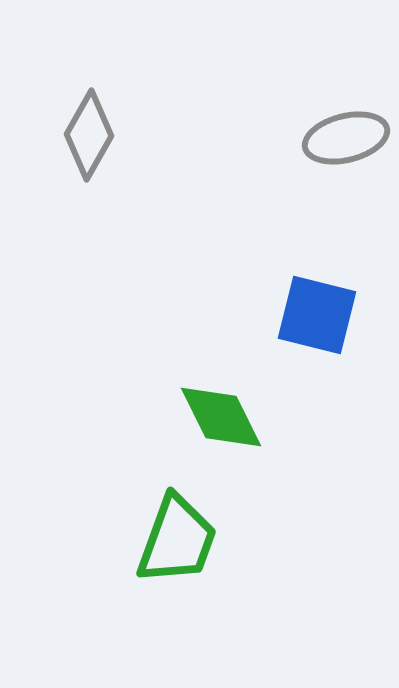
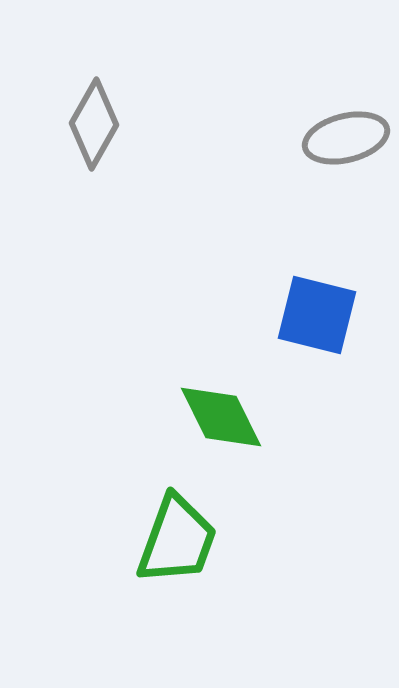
gray diamond: moved 5 px right, 11 px up
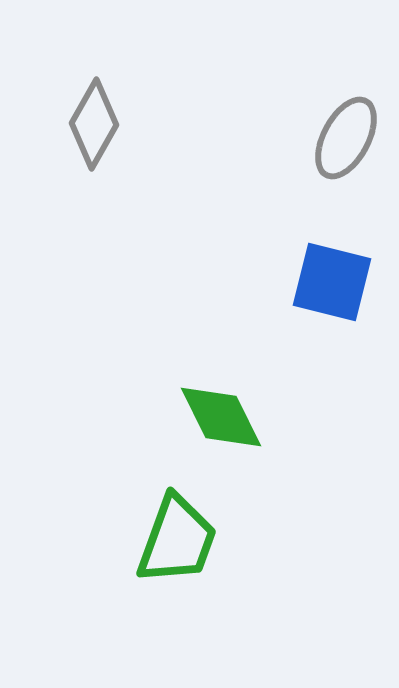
gray ellipse: rotated 48 degrees counterclockwise
blue square: moved 15 px right, 33 px up
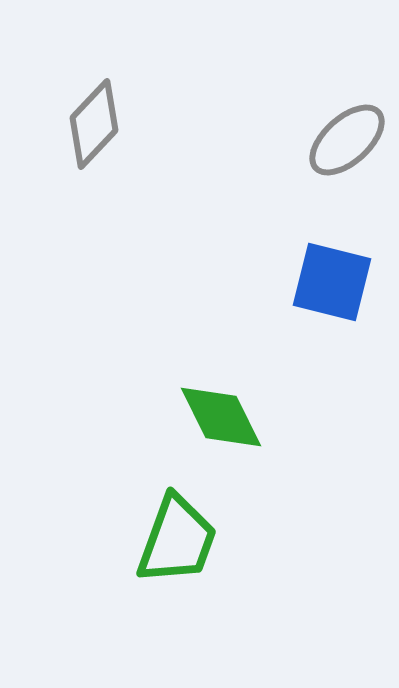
gray diamond: rotated 14 degrees clockwise
gray ellipse: moved 1 px right, 2 px down; rotated 20 degrees clockwise
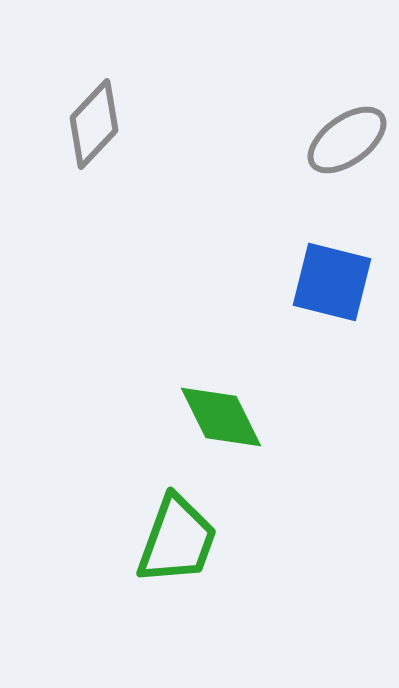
gray ellipse: rotated 6 degrees clockwise
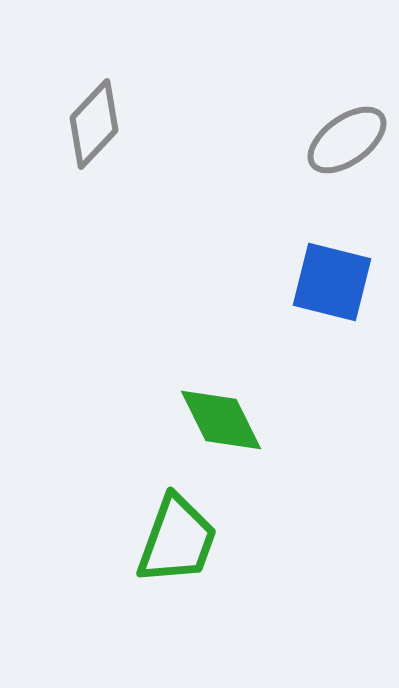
green diamond: moved 3 px down
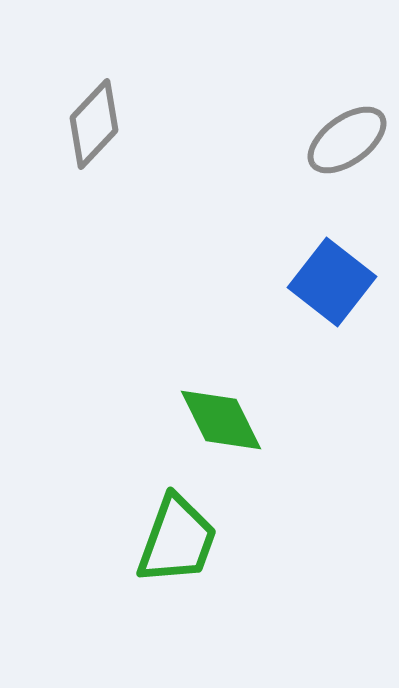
blue square: rotated 24 degrees clockwise
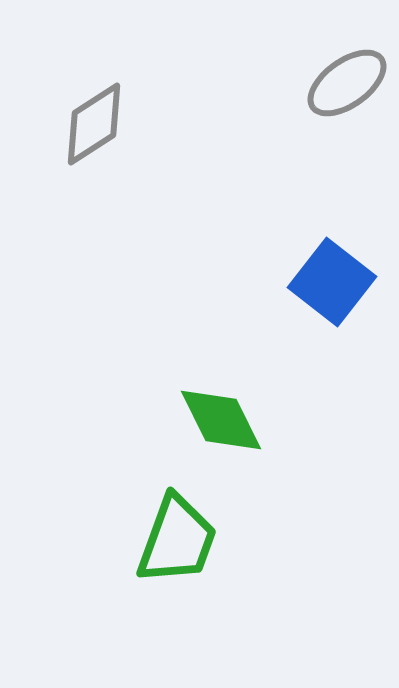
gray diamond: rotated 14 degrees clockwise
gray ellipse: moved 57 px up
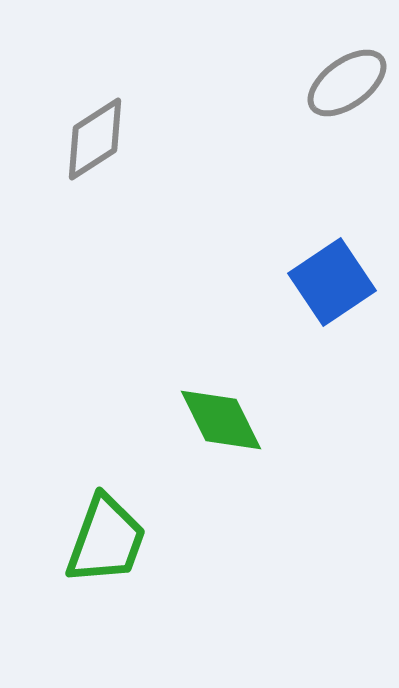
gray diamond: moved 1 px right, 15 px down
blue square: rotated 18 degrees clockwise
green trapezoid: moved 71 px left
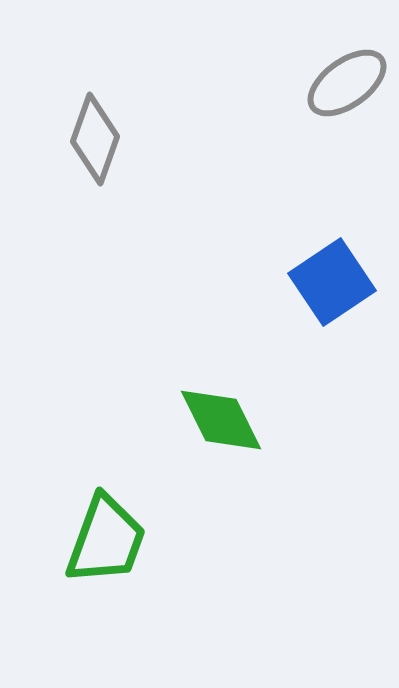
gray diamond: rotated 38 degrees counterclockwise
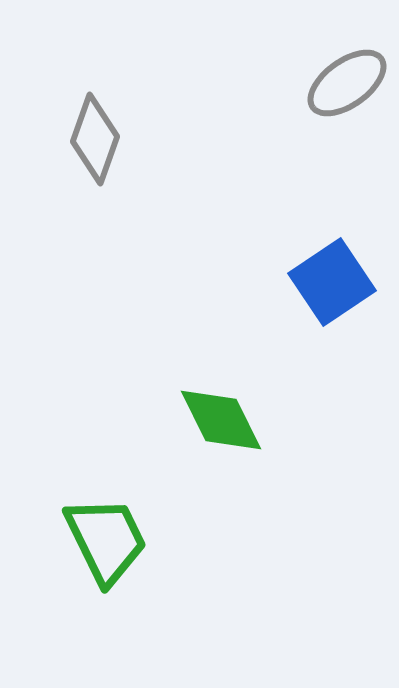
green trapezoid: rotated 46 degrees counterclockwise
